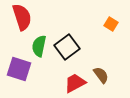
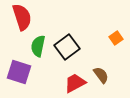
orange square: moved 5 px right, 14 px down; rotated 24 degrees clockwise
green semicircle: moved 1 px left
purple square: moved 3 px down
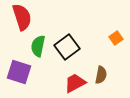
brown semicircle: rotated 48 degrees clockwise
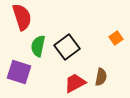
brown semicircle: moved 2 px down
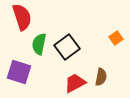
green semicircle: moved 1 px right, 2 px up
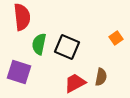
red semicircle: rotated 12 degrees clockwise
black square: rotated 30 degrees counterclockwise
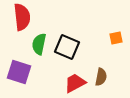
orange square: rotated 24 degrees clockwise
